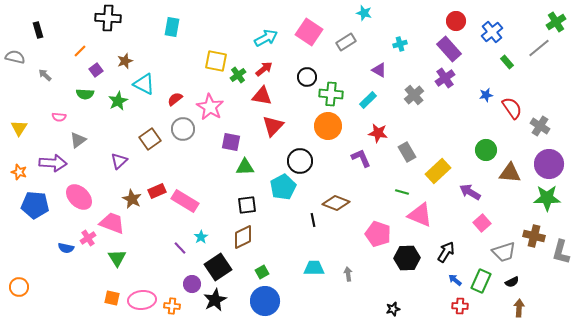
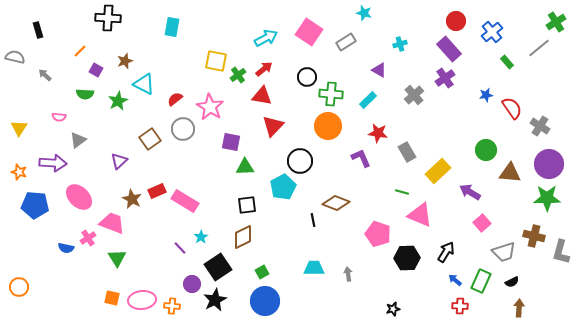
purple square at (96, 70): rotated 24 degrees counterclockwise
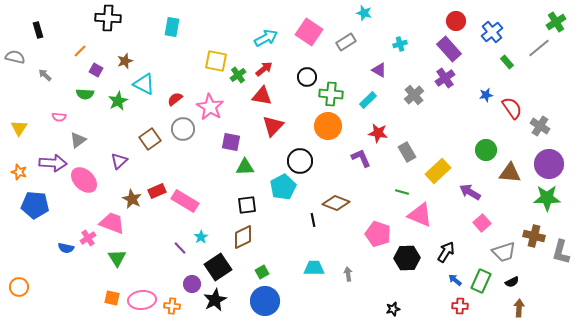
pink ellipse at (79, 197): moved 5 px right, 17 px up
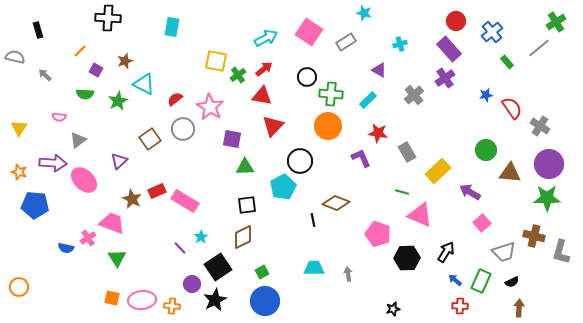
purple square at (231, 142): moved 1 px right, 3 px up
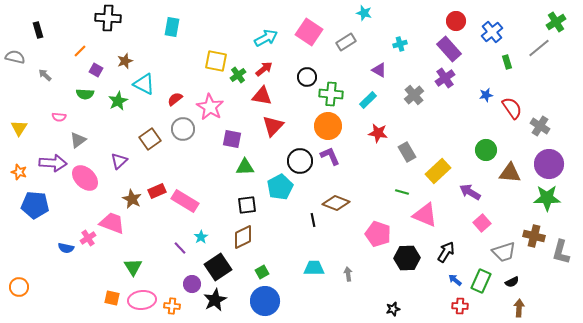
green rectangle at (507, 62): rotated 24 degrees clockwise
purple L-shape at (361, 158): moved 31 px left, 2 px up
pink ellipse at (84, 180): moved 1 px right, 2 px up
cyan pentagon at (283, 187): moved 3 px left
pink triangle at (420, 215): moved 5 px right
green triangle at (117, 258): moved 16 px right, 9 px down
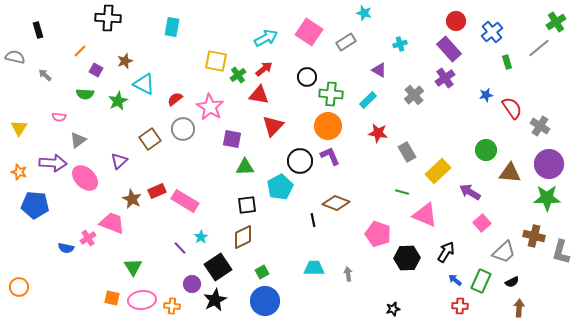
red triangle at (262, 96): moved 3 px left, 1 px up
gray trapezoid at (504, 252): rotated 25 degrees counterclockwise
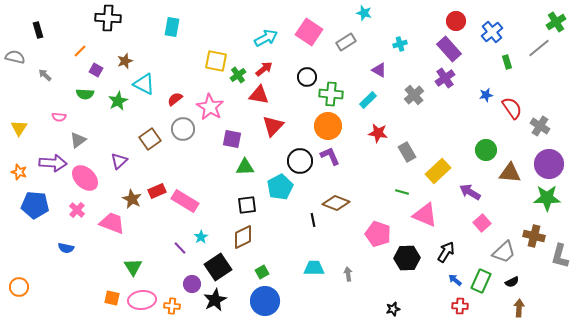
pink cross at (88, 238): moved 11 px left, 28 px up; rotated 14 degrees counterclockwise
gray L-shape at (561, 252): moved 1 px left, 4 px down
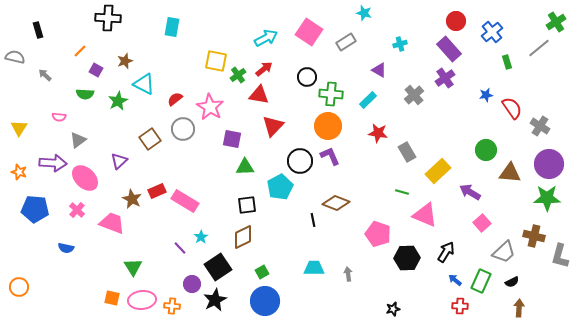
blue pentagon at (35, 205): moved 4 px down
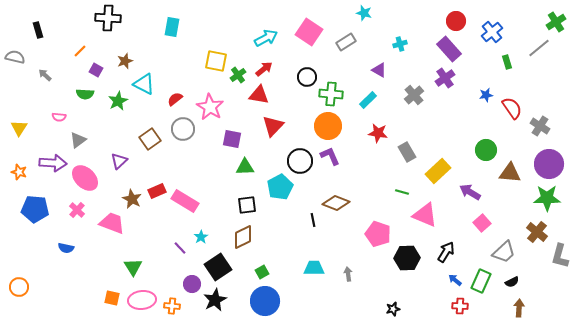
brown cross at (534, 236): moved 3 px right, 4 px up; rotated 25 degrees clockwise
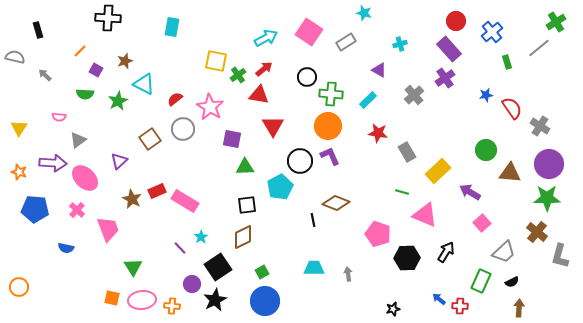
red triangle at (273, 126): rotated 15 degrees counterclockwise
pink trapezoid at (112, 223): moved 4 px left, 6 px down; rotated 48 degrees clockwise
blue arrow at (455, 280): moved 16 px left, 19 px down
